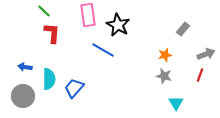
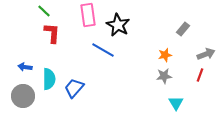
gray star: rotated 21 degrees counterclockwise
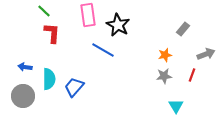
red line: moved 8 px left
blue trapezoid: moved 1 px up
cyan triangle: moved 3 px down
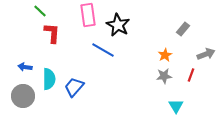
green line: moved 4 px left
orange star: rotated 16 degrees counterclockwise
red line: moved 1 px left
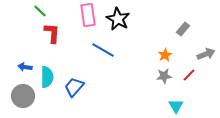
black star: moved 6 px up
red line: moved 2 px left; rotated 24 degrees clockwise
cyan semicircle: moved 2 px left, 2 px up
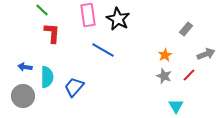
green line: moved 2 px right, 1 px up
gray rectangle: moved 3 px right
gray star: rotated 28 degrees clockwise
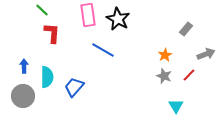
blue arrow: moved 1 px left, 1 px up; rotated 80 degrees clockwise
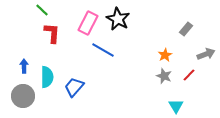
pink rectangle: moved 8 px down; rotated 35 degrees clockwise
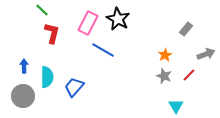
red L-shape: rotated 10 degrees clockwise
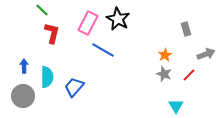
gray rectangle: rotated 56 degrees counterclockwise
gray star: moved 2 px up
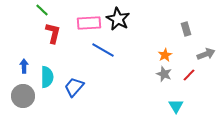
pink rectangle: moved 1 px right; rotated 60 degrees clockwise
red L-shape: moved 1 px right
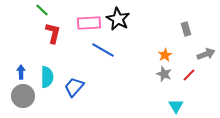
blue arrow: moved 3 px left, 6 px down
